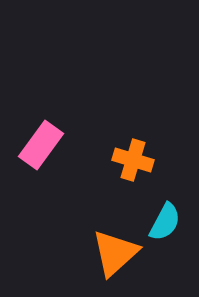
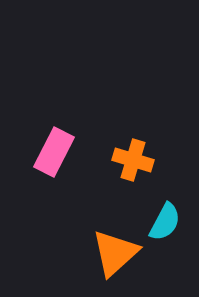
pink rectangle: moved 13 px right, 7 px down; rotated 9 degrees counterclockwise
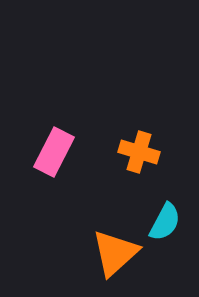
orange cross: moved 6 px right, 8 px up
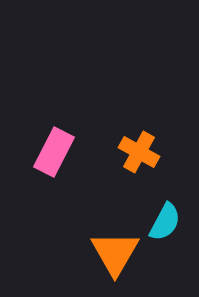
orange cross: rotated 12 degrees clockwise
orange triangle: rotated 18 degrees counterclockwise
